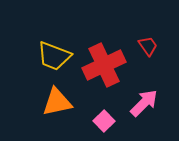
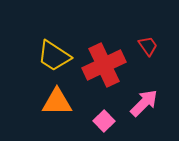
yellow trapezoid: rotated 12 degrees clockwise
orange triangle: rotated 12 degrees clockwise
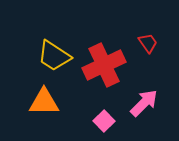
red trapezoid: moved 3 px up
orange triangle: moved 13 px left
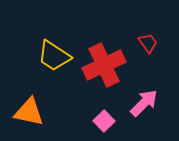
orange triangle: moved 15 px left, 10 px down; rotated 12 degrees clockwise
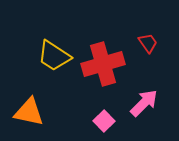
red cross: moved 1 px left, 1 px up; rotated 9 degrees clockwise
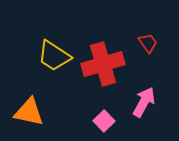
pink arrow: moved 1 px up; rotated 16 degrees counterclockwise
